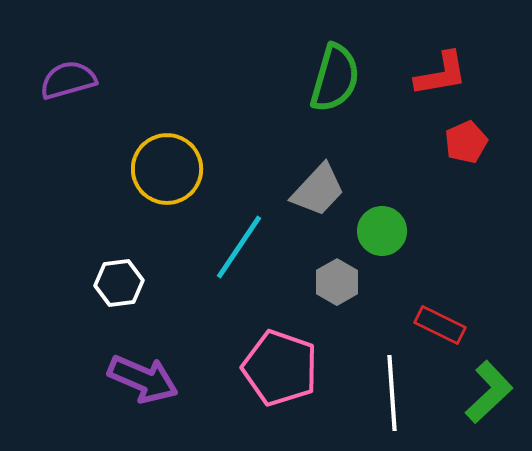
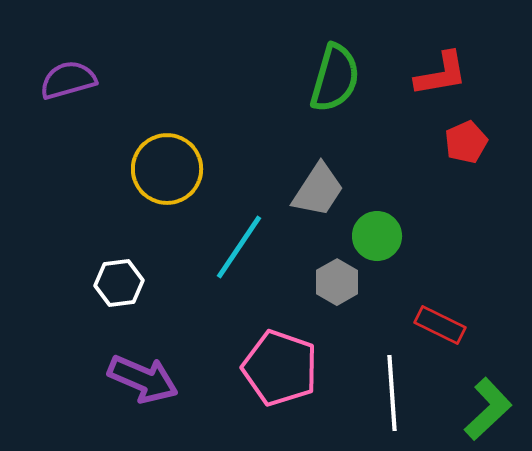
gray trapezoid: rotated 10 degrees counterclockwise
green circle: moved 5 px left, 5 px down
green L-shape: moved 1 px left, 17 px down
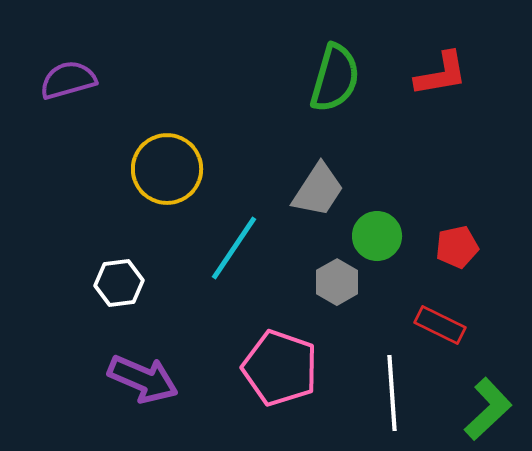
red pentagon: moved 9 px left, 105 px down; rotated 12 degrees clockwise
cyan line: moved 5 px left, 1 px down
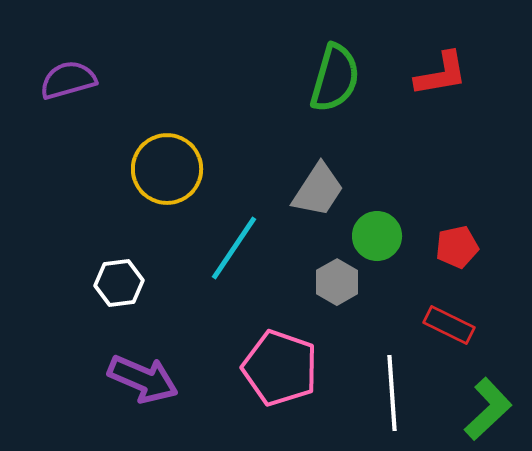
red rectangle: moved 9 px right
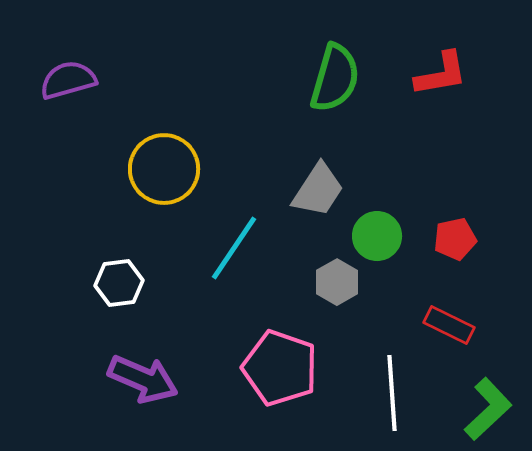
yellow circle: moved 3 px left
red pentagon: moved 2 px left, 8 px up
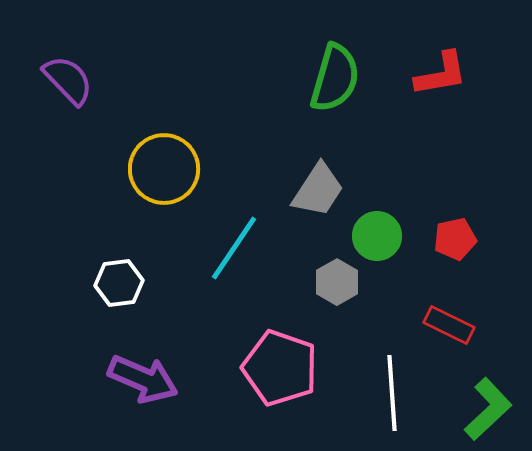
purple semicircle: rotated 62 degrees clockwise
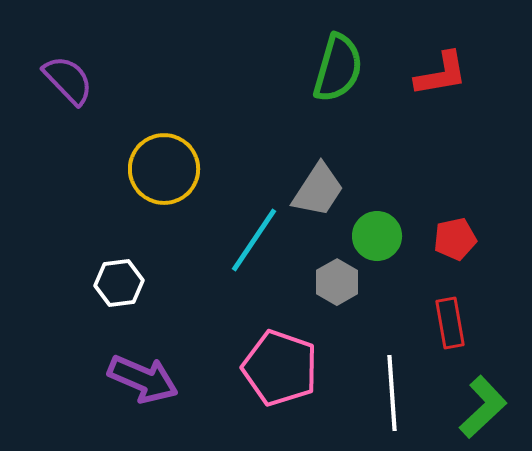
green semicircle: moved 3 px right, 10 px up
cyan line: moved 20 px right, 8 px up
red rectangle: moved 1 px right, 2 px up; rotated 54 degrees clockwise
green L-shape: moved 5 px left, 2 px up
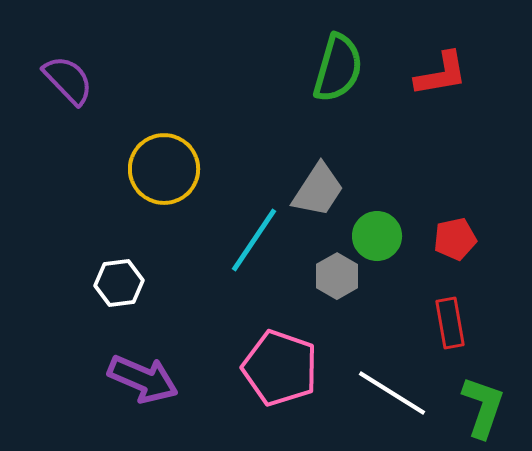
gray hexagon: moved 6 px up
white line: rotated 54 degrees counterclockwise
green L-shape: rotated 28 degrees counterclockwise
